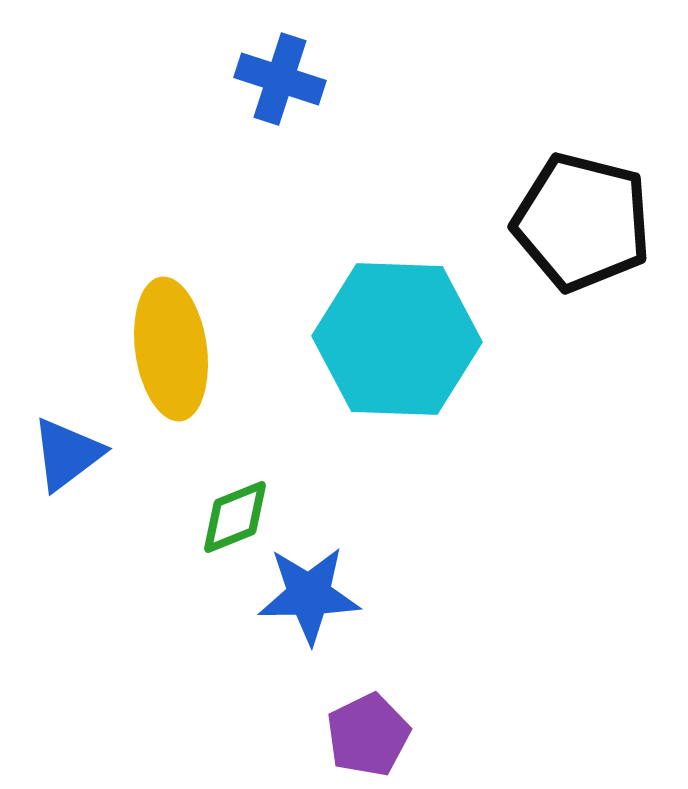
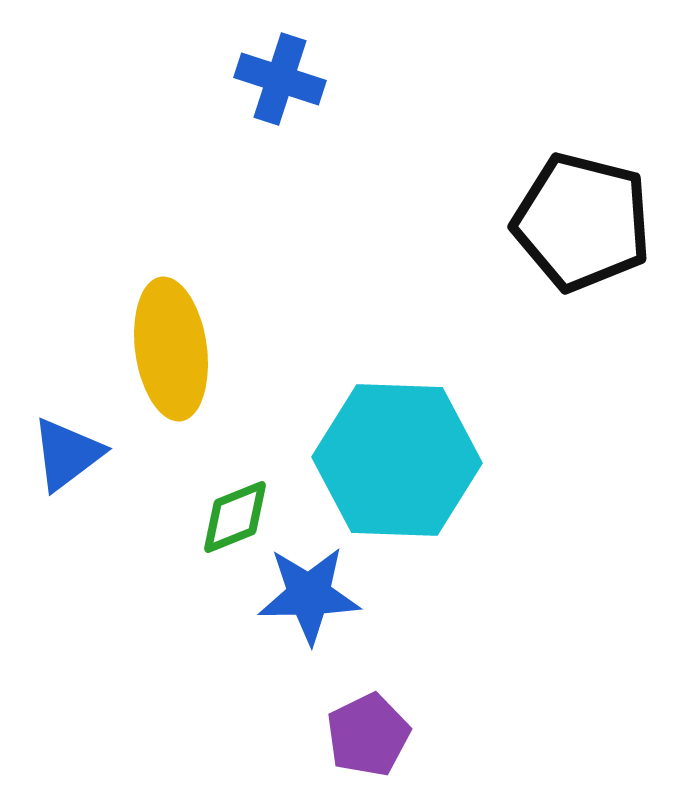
cyan hexagon: moved 121 px down
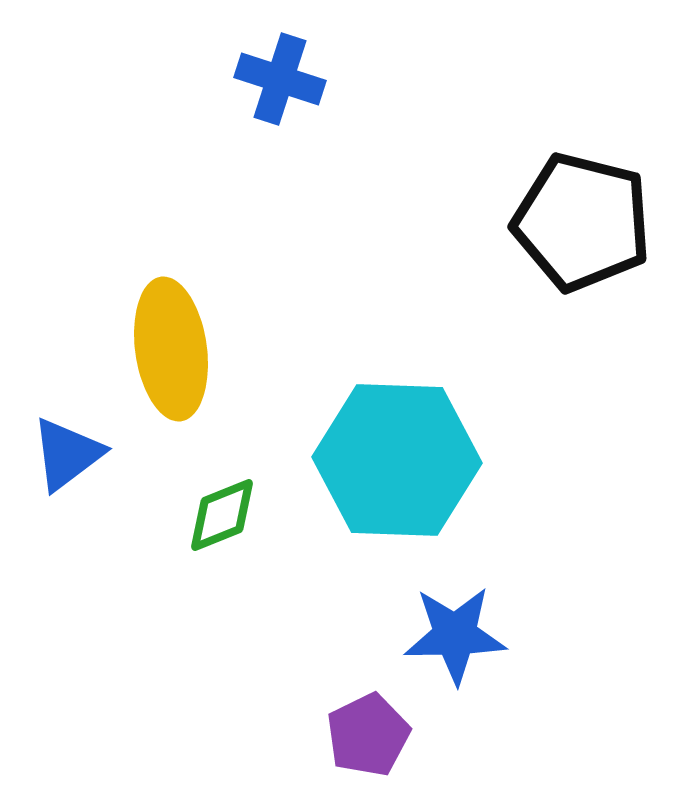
green diamond: moved 13 px left, 2 px up
blue star: moved 146 px right, 40 px down
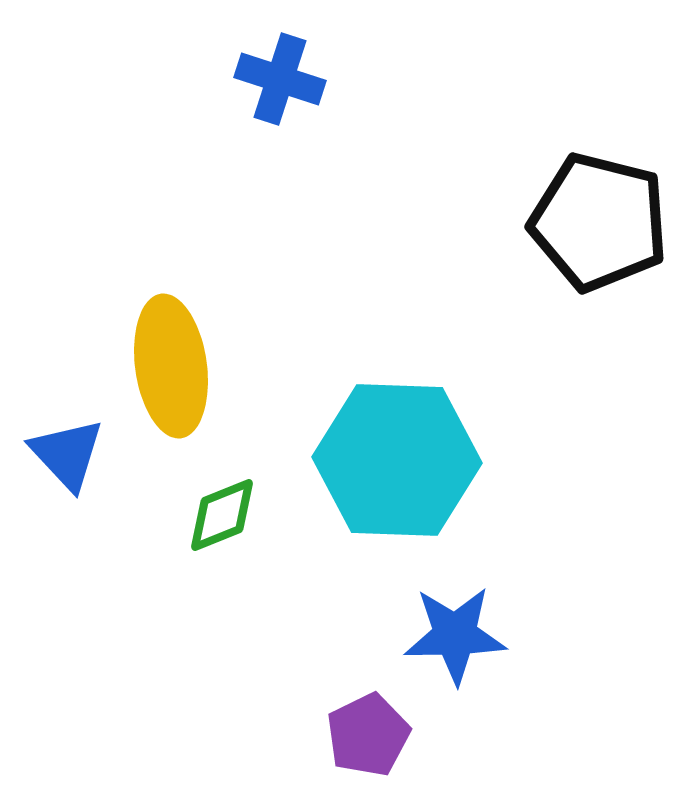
black pentagon: moved 17 px right
yellow ellipse: moved 17 px down
blue triangle: rotated 36 degrees counterclockwise
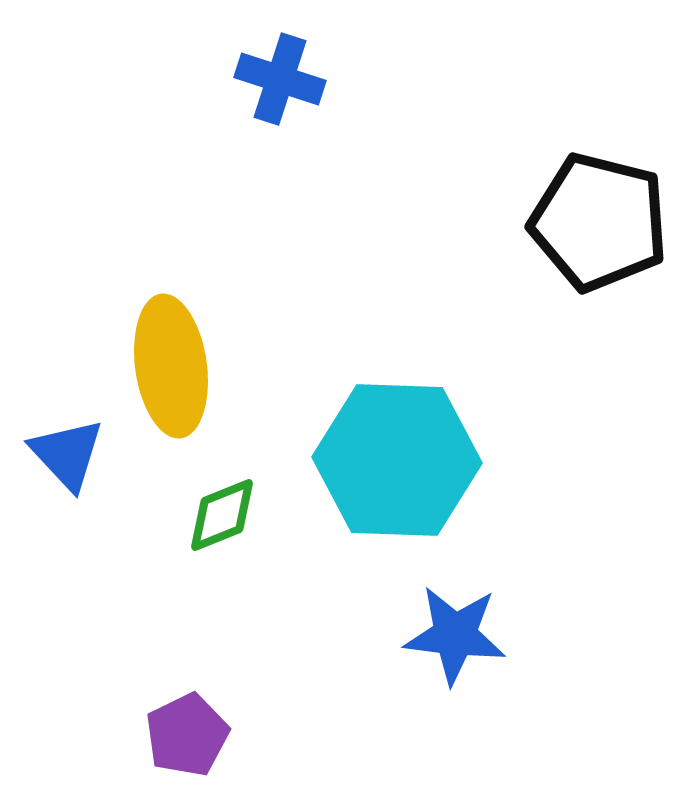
blue star: rotated 8 degrees clockwise
purple pentagon: moved 181 px left
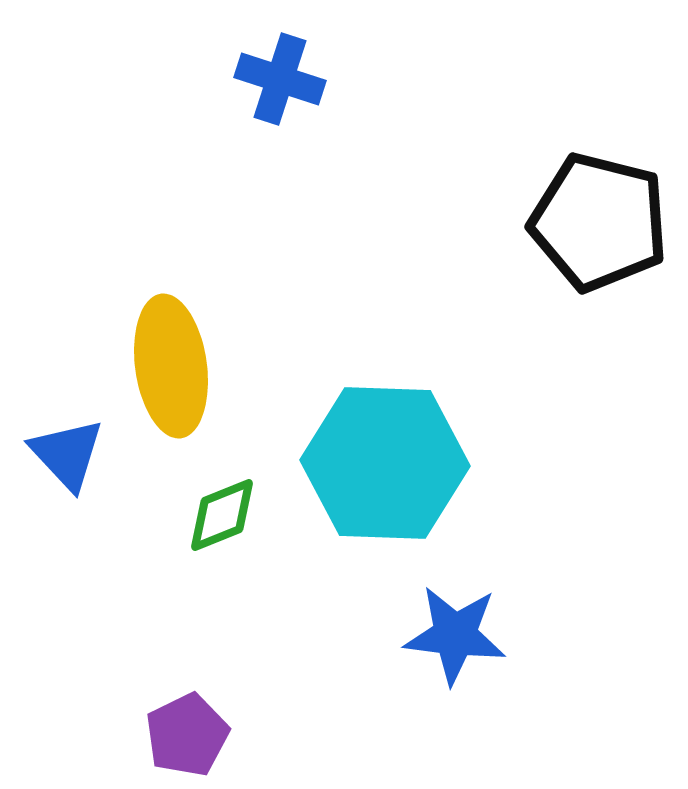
cyan hexagon: moved 12 px left, 3 px down
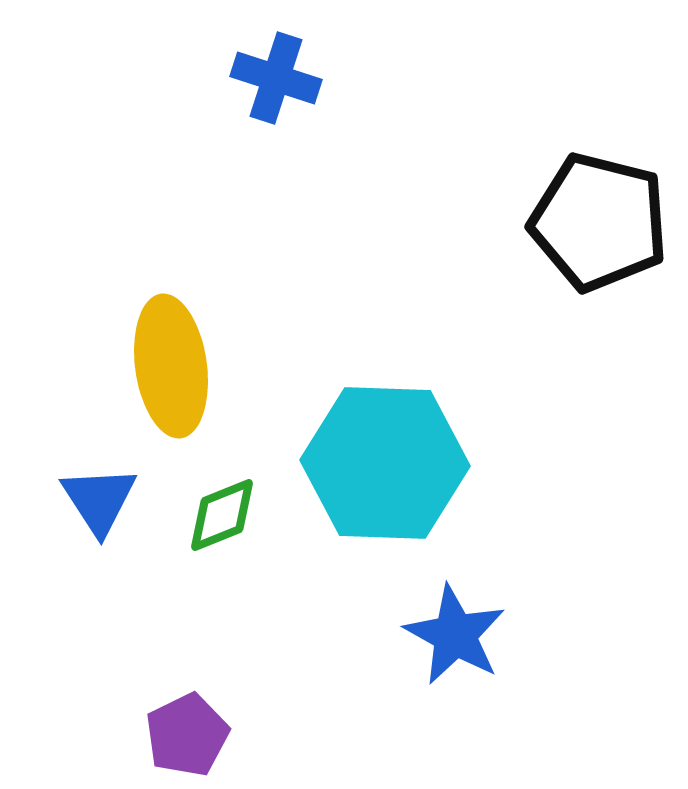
blue cross: moved 4 px left, 1 px up
blue triangle: moved 32 px right, 46 px down; rotated 10 degrees clockwise
blue star: rotated 22 degrees clockwise
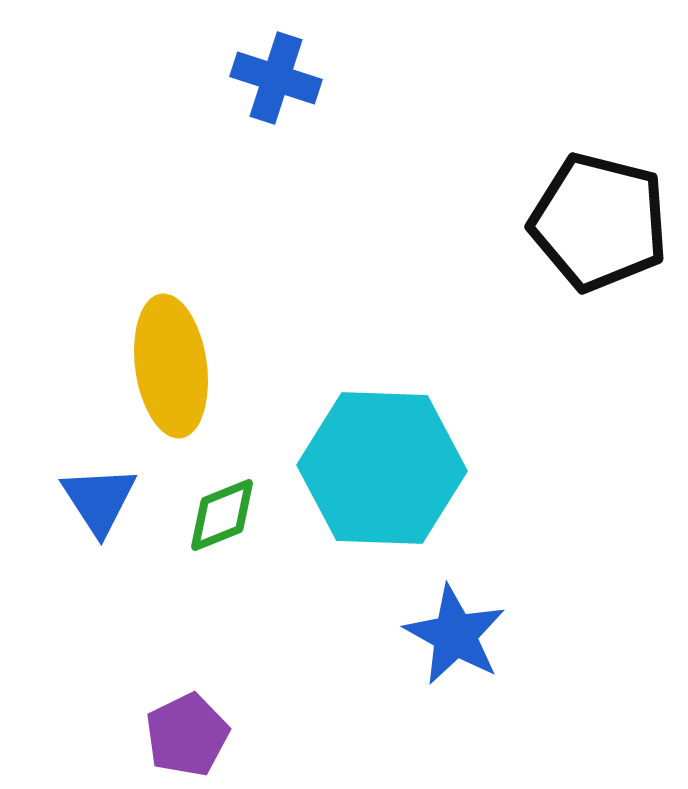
cyan hexagon: moved 3 px left, 5 px down
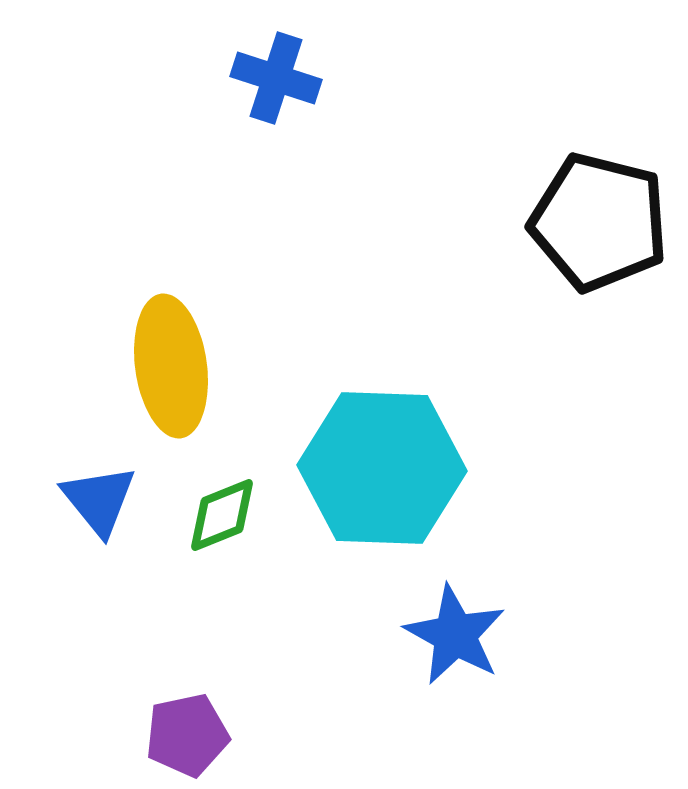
blue triangle: rotated 6 degrees counterclockwise
purple pentagon: rotated 14 degrees clockwise
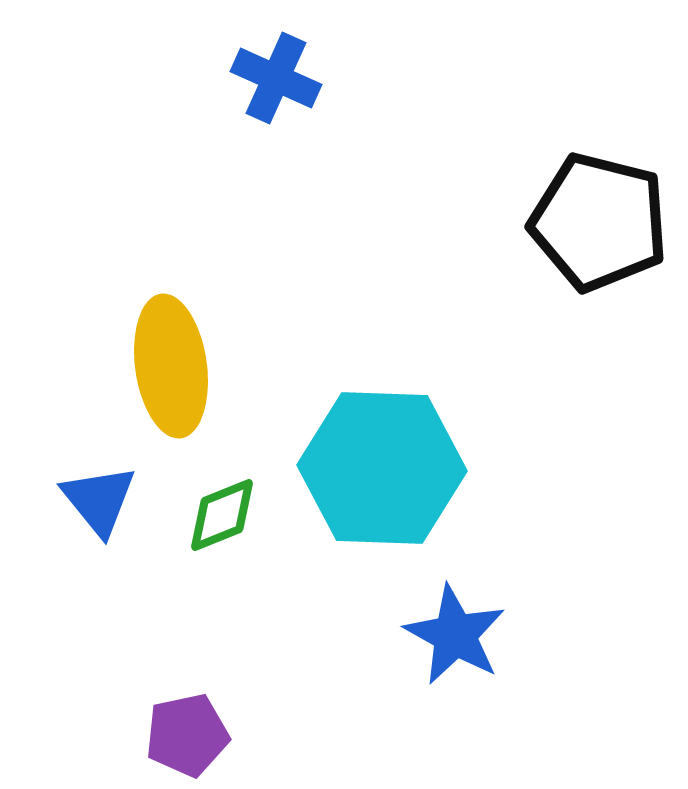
blue cross: rotated 6 degrees clockwise
